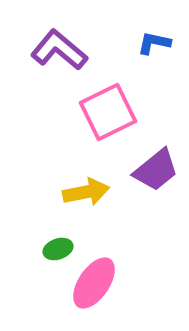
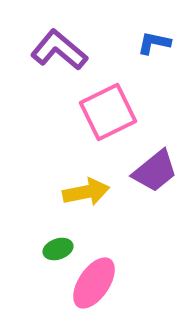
purple trapezoid: moved 1 px left, 1 px down
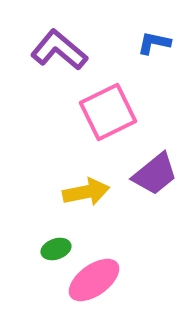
purple trapezoid: moved 3 px down
green ellipse: moved 2 px left
pink ellipse: moved 3 px up; rotated 20 degrees clockwise
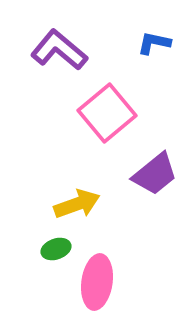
pink square: moved 1 px left, 1 px down; rotated 14 degrees counterclockwise
yellow arrow: moved 9 px left, 12 px down; rotated 9 degrees counterclockwise
pink ellipse: moved 3 px right, 2 px down; rotated 46 degrees counterclockwise
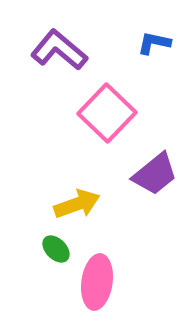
pink square: rotated 6 degrees counterclockwise
green ellipse: rotated 64 degrees clockwise
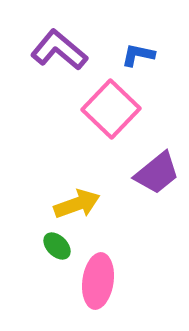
blue L-shape: moved 16 px left, 12 px down
pink square: moved 4 px right, 4 px up
purple trapezoid: moved 2 px right, 1 px up
green ellipse: moved 1 px right, 3 px up
pink ellipse: moved 1 px right, 1 px up
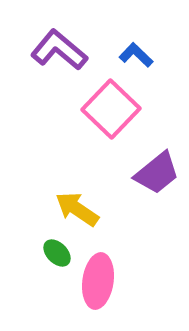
blue L-shape: moved 2 px left; rotated 32 degrees clockwise
yellow arrow: moved 5 px down; rotated 126 degrees counterclockwise
green ellipse: moved 7 px down
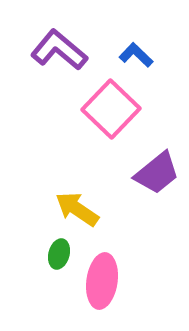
green ellipse: moved 2 px right, 1 px down; rotated 60 degrees clockwise
pink ellipse: moved 4 px right
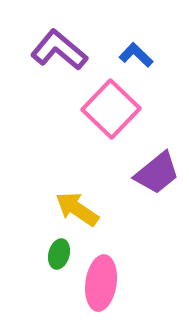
pink ellipse: moved 1 px left, 2 px down
